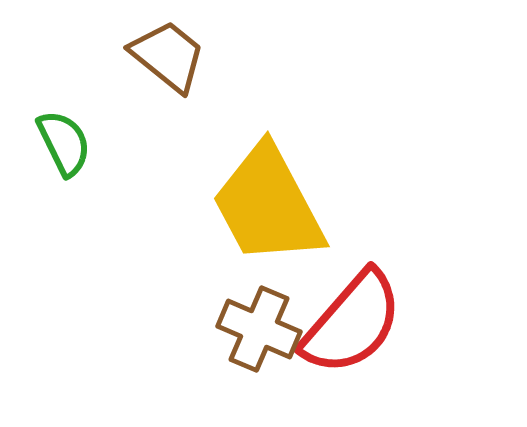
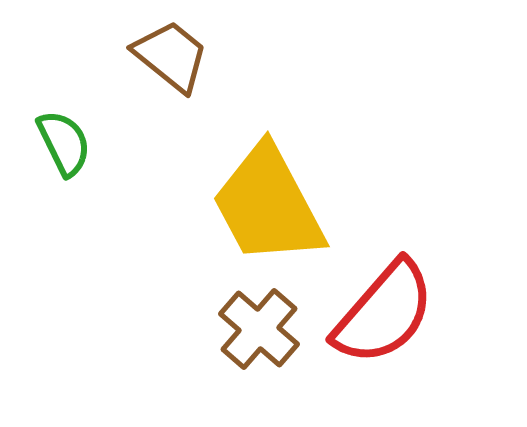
brown trapezoid: moved 3 px right
red semicircle: moved 32 px right, 10 px up
brown cross: rotated 18 degrees clockwise
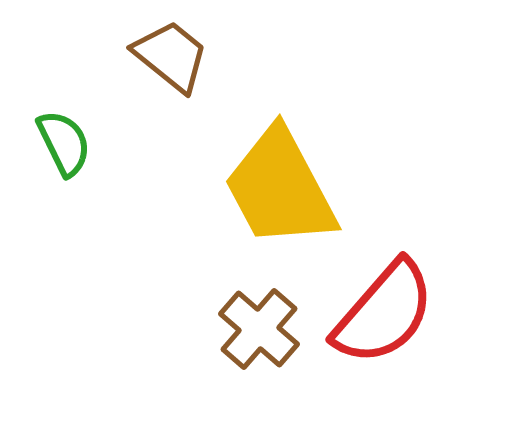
yellow trapezoid: moved 12 px right, 17 px up
